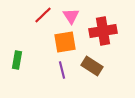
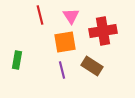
red line: moved 3 px left; rotated 60 degrees counterclockwise
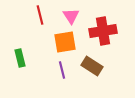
green rectangle: moved 3 px right, 2 px up; rotated 24 degrees counterclockwise
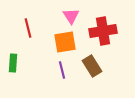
red line: moved 12 px left, 13 px down
green rectangle: moved 7 px left, 5 px down; rotated 18 degrees clockwise
brown rectangle: rotated 25 degrees clockwise
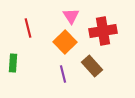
orange square: rotated 35 degrees counterclockwise
brown rectangle: rotated 10 degrees counterclockwise
purple line: moved 1 px right, 4 px down
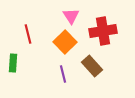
red line: moved 6 px down
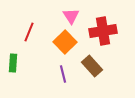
red line: moved 1 px right, 2 px up; rotated 36 degrees clockwise
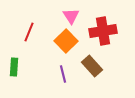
orange square: moved 1 px right, 1 px up
green rectangle: moved 1 px right, 4 px down
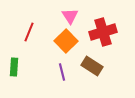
pink triangle: moved 1 px left
red cross: moved 1 px down; rotated 8 degrees counterclockwise
brown rectangle: rotated 15 degrees counterclockwise
purple line: moved 1 px left, 2 px up
